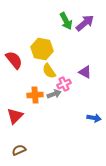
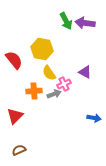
purple arrow: rotated 132 degrees counterclockwise
yellow semicircle: moved 2 px down
orange cross: moved 1 px left, 4 px up
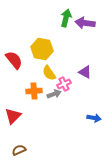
green arrow: moved 3 px up; rotated 138 degrees counterclockwise
red triangle: moved 2 px left
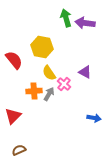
green arrow: rotated 30 degrees counterclockwise
yellow hexagon: moved 2 px up
pink cross: rotated 24 degrees counterclockwise
gray arrow: moved 5 px left; rotated 40 degrees counterclockwise
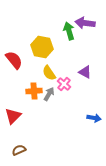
green arrow: moved 3 px right, 13 px down
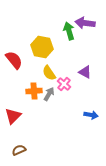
blue arrow: moved 3 px left, 3 px up
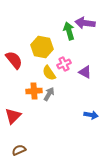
pink cross: moved 20 px up; rotated 24 degrees clockwise
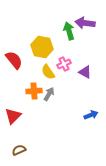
yellow semicircle: moved 1 px left, 1 px up
blue arrow: rotated 32 degrees counterclockwise
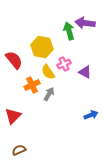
orange cross: moved 2 px left, 6 px up; rotated 21 degrees counterclockwise
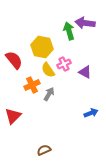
yellow semicircle: moved 2 px up
blue arrow: moved 2 px up
brown semicircle: moved 25 px right
